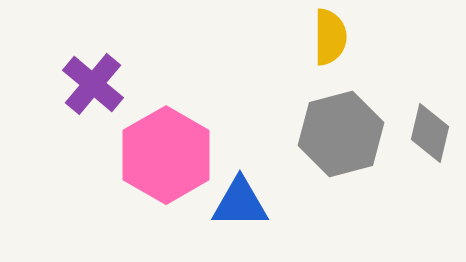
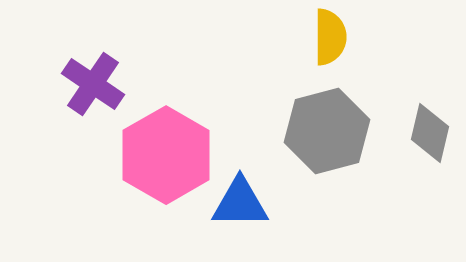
purple cross: rotated 6 degrees counterclockwise
gray hexagon: moved 14 px left, 3 px up
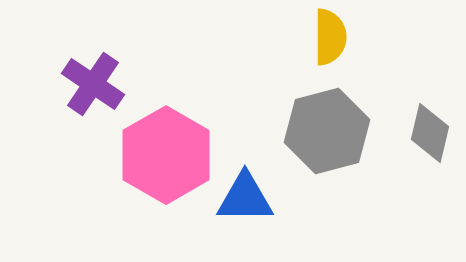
blue triangle: moved 5 px right, 5 px up
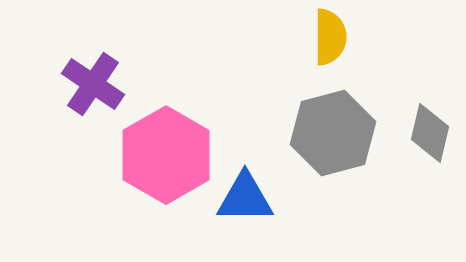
gray hexagon: moved 6 px right, 2 px down
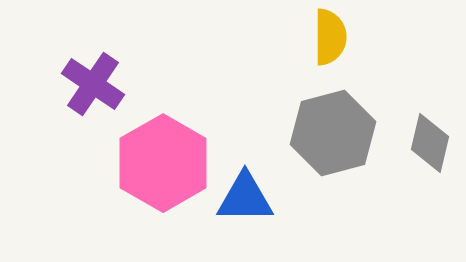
gray diamond: moved 10 px down
pink hexagon: moved 3 px left, 8 px down
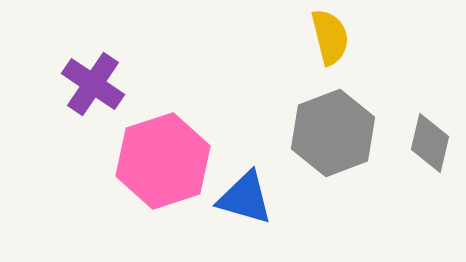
yellow semicircle: rotated 14 degrees counterclockwise
gray hexagon: rotated 6 degrees counterclockwise
pink hexagon: moved 2 px up; rotated 12 degrees clockwise
blue triangle: rotated 16 degrees clockwise
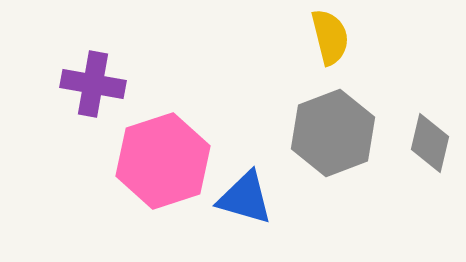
purple cross: rotated 24 degrees counterclockwise
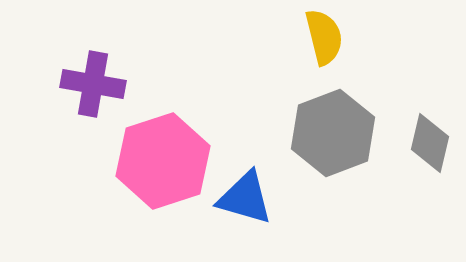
yellow semicircle: moved 6 px left
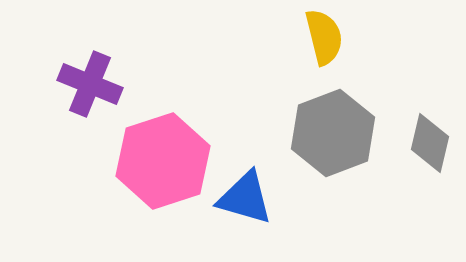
purple cross: moved 3 px left; rotated 12 degrees clockwise
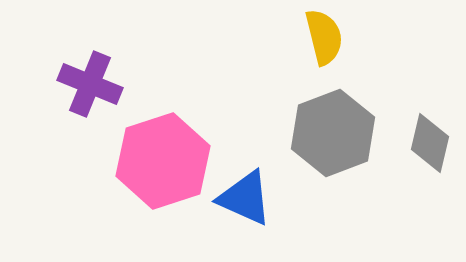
blue triangle: rotated 8 degrees clockwise
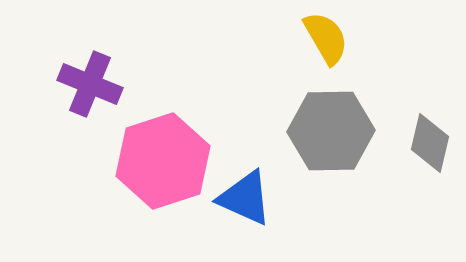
yellow semicircle: moved 2 px right, 1 px down; rotated 16 degrees counterclockwise
gray hexagon: moved 2 px left, 2 px up; rotated 20 degrees clockwise
